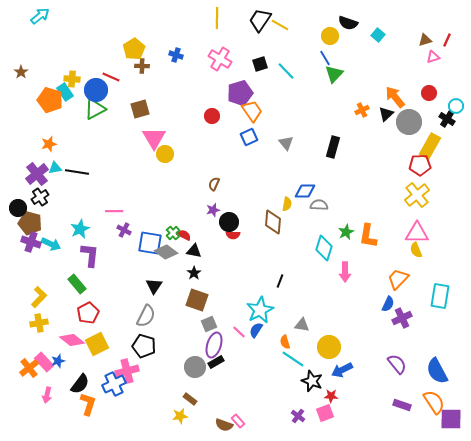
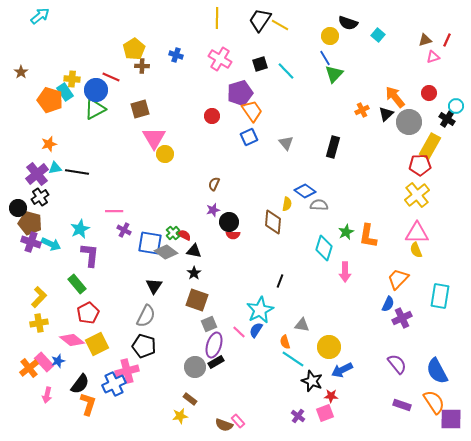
blue diamond at (305, 191): rotated 35 degrees clockwise
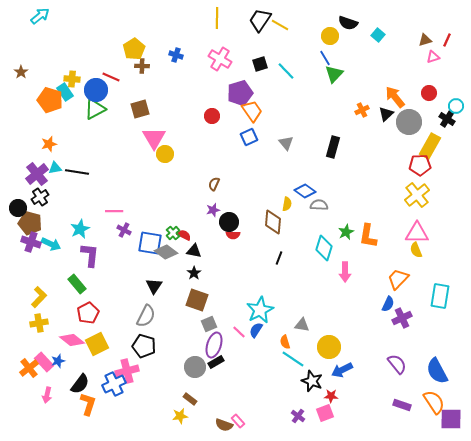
black line at (280, 281): moved 1 px left, 23 px up
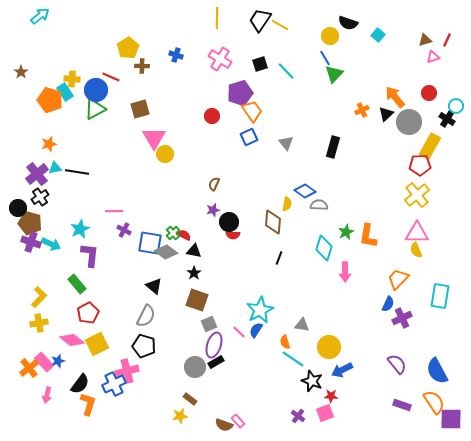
yellow pentagon at (134, 49): moved 6 px left, 1 px up
black triangle at (154, 286): rotated 24 degrees counterclockwise
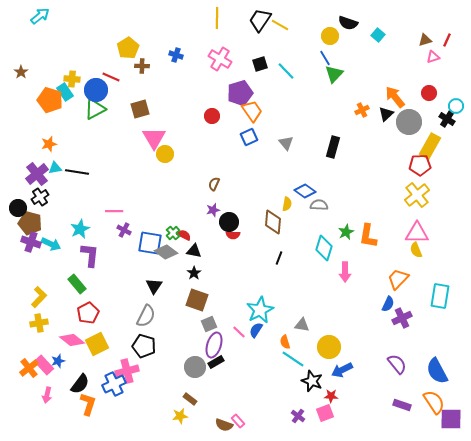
black triangle at (154, 286): rotated 24 degrees clockwise
pink rectangle at (44, 362): moved 3 px down
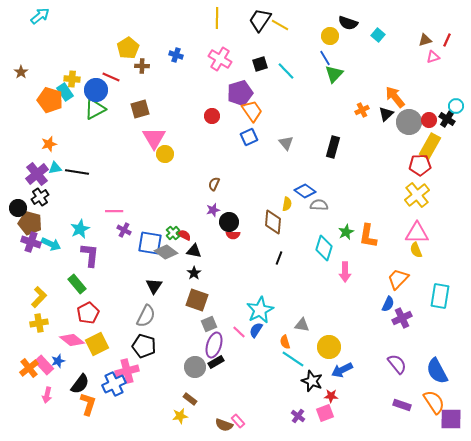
red circle at (429, 93): moved 27 px down
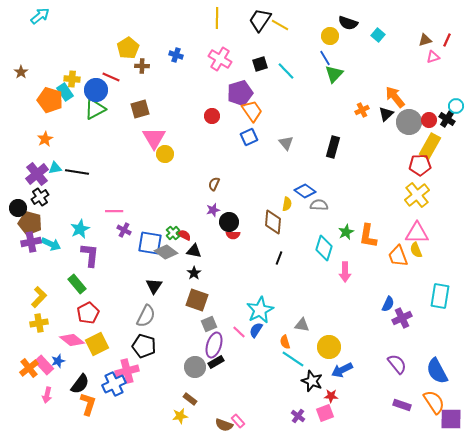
orange star at (49, 144): moved 4 px left, 5 px up; rotated 14 degrees counterclockwise
purple cross at (31, 242): rotated 30 degrees counterclockwise
orange trapezoid at (398, 279): moved 23 px up; rotated 65 degrees counterclockwise
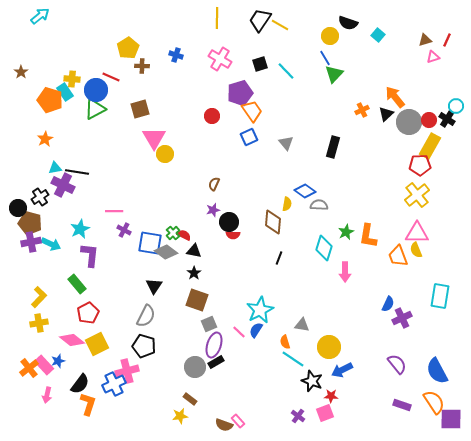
purple cross at (37, 174): moved 26 px right, 11 px down; rotated 25 degrees counterclockwise
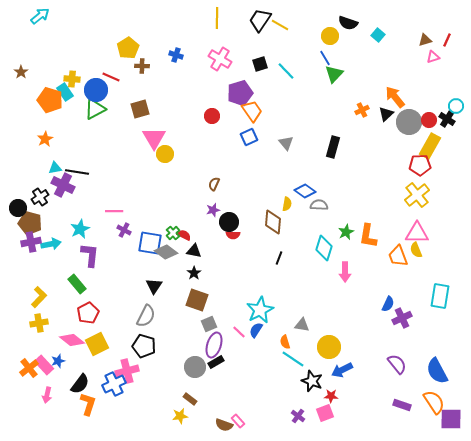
cyan arrow at (51, 244): rotated 36 degrees counterclockwise
